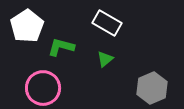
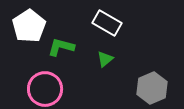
white pentagon: moved 2 px right
pink circle: moved 2 px right, 1 px down
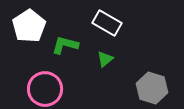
green L-shape: moved 4 px right, 2 px up
gray hexagon: rotated 20 degrees counterclockwise
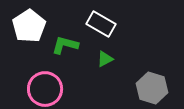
white rectangle: moved 6 px left, 1 px down
green triangle: rotated 12 degrees clockwise
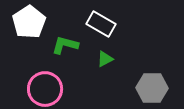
white pentagon: moved 4 px up
gray hexagon: rotated 16 degrees counterclockwise
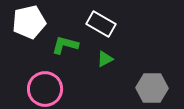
white pentagon: rotated 20 degrees clockwise
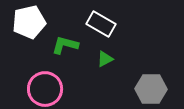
gray hexagon: moved 1 px left, 1 px down
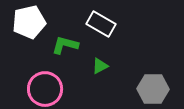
green triangle: moved 5 px left, 7 px down
gray hexagon: moved 2 px right
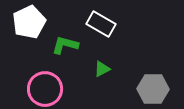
white pentagon: rotated 12 degrees counterclockwise
green triangle: moved 2 px right, 3 px down
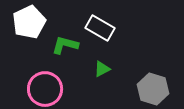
white rectangle: moved 1 px left, 4 px down
gray hexagon: rotated 16 degrees clockwise
